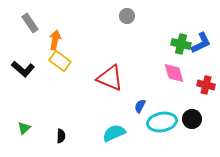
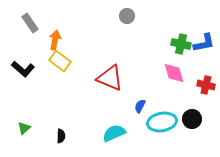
blue L-shape: moved 3 px right; rotated 15 degrees clockwise
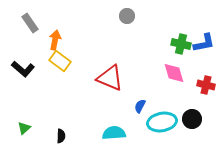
cyan semicircle: rotated 20 degrees clockwise
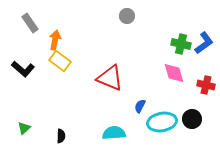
blue L-shape: rotated 25 degrees counterclockwise
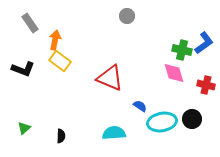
green cross: moved 1 px right, 6 px down
black L-shape: rotated 20 degrees counterclockwise
blue semicircle: rotated 96 degrees clockwise
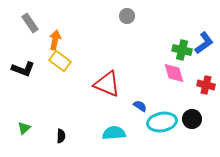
red triangle: moved 3 px left, 6 px down
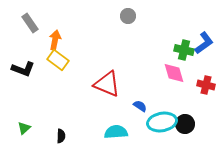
gray circle: moved 1 px right
green cross: moved 2 px right
yellow rectangle: moved 2 px left, 1 px up
black circle: moved 7 px left, 5 px down
cyan semicircle: moved 2 px right, 1 px up
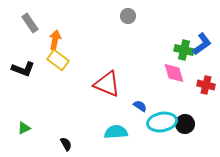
blue L-shape: moved 2 px left, 1 px down
green triangle: rotated 16 degrees clockwise
black semicircle: moved 5 px right, 8 px down; rotated 32 degrees counterclockwise
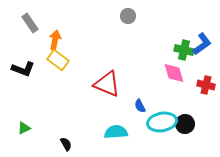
blue semicircle: rotated 152 degrees counterclockwise
